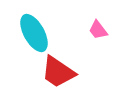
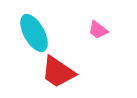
pink trapezoid: rotated 15 degrees counterclockwise
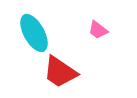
red trapezoid: moved 2 px right
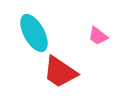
pink trapezoid: moved 6 px down
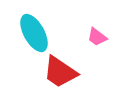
pink trapezoid: moved 1 px left, 1 px down
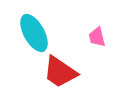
pink trapezoid: rotated 40 degrees clockwise
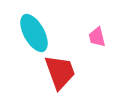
red trapezoid: rotated 144 degrees counterclockwise
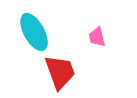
cyan ellipse: moved 1 px up
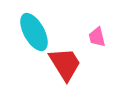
red trapezoid: moved 5 px right, 8 px up; rotated 12 degrees counterclockwise
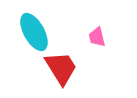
red trapezoid: moved 4 px left, 4 px down
